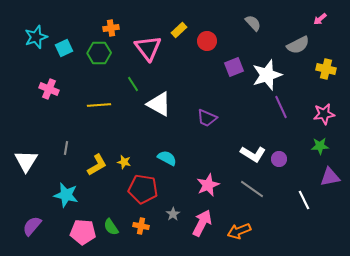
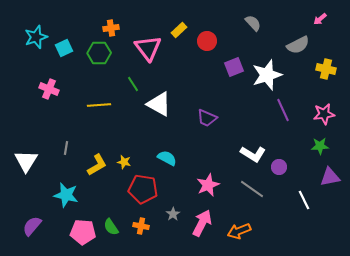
purple line at (281, 107): moved 2 px right, 3 px down
purple circle at (279, 159): moved 8 px down
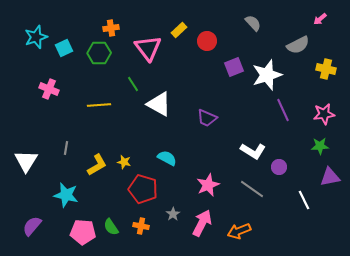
white L-shape at (253, 154): moved 3 px up
red pentagon at (143, 189): rotated 8 degrees clockwise
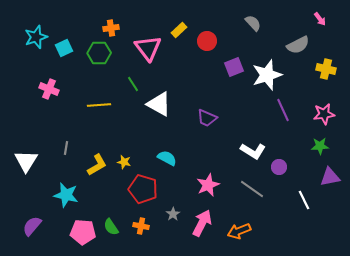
pink arrow at (320, 19): rotated 88 degrees counterclockwise
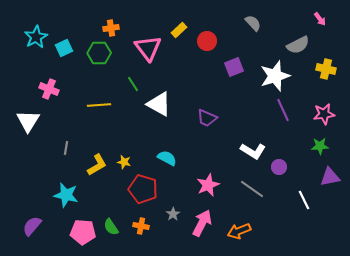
cyan star at (36, 37): rotated 10 degrees counterclockwise
white star at (267, 75): moved 8 px right, 1 px down
white triangle at (26, 161): moved 2 px right, 40 px up
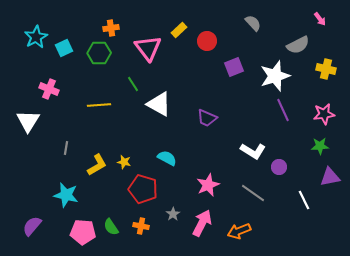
gray line at (252, 189): moved 1 px right, 4 px down
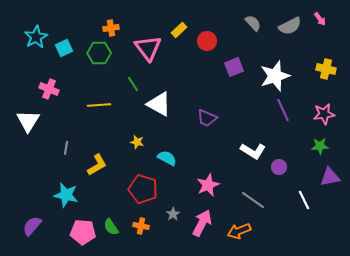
gray semicircle at (298, 45): moved 8 px left, 19 px up
yellow star at (124, 162): moved 13 px right, 20 px up
gray line at (253, 193): moved 7 px down
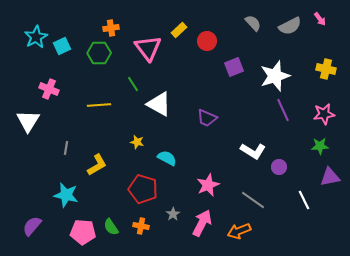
cyan square at (64, 48): moved 2 px left, 2 px up
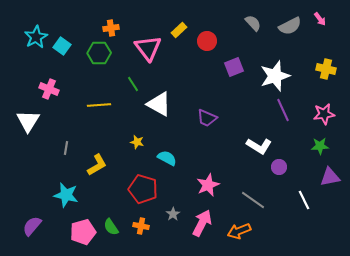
cyan square at (62, 46): rotated 30 degrees counterclockwise
white L-shape at (253, 151): moved 6 px right, 5 px up
pink pentagon at (83, 232): rotated 20 degrees counterclockwise
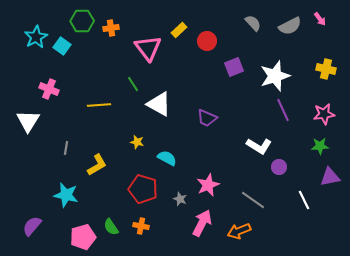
green hexagon at (99, 53): moved 17 px left, 32 px up
gray star at (173, 214): moved 7 px right, 15 px up; rotated 16 degrees counterclockwise
pink pentagon at (83, 232): moved 5 px down
